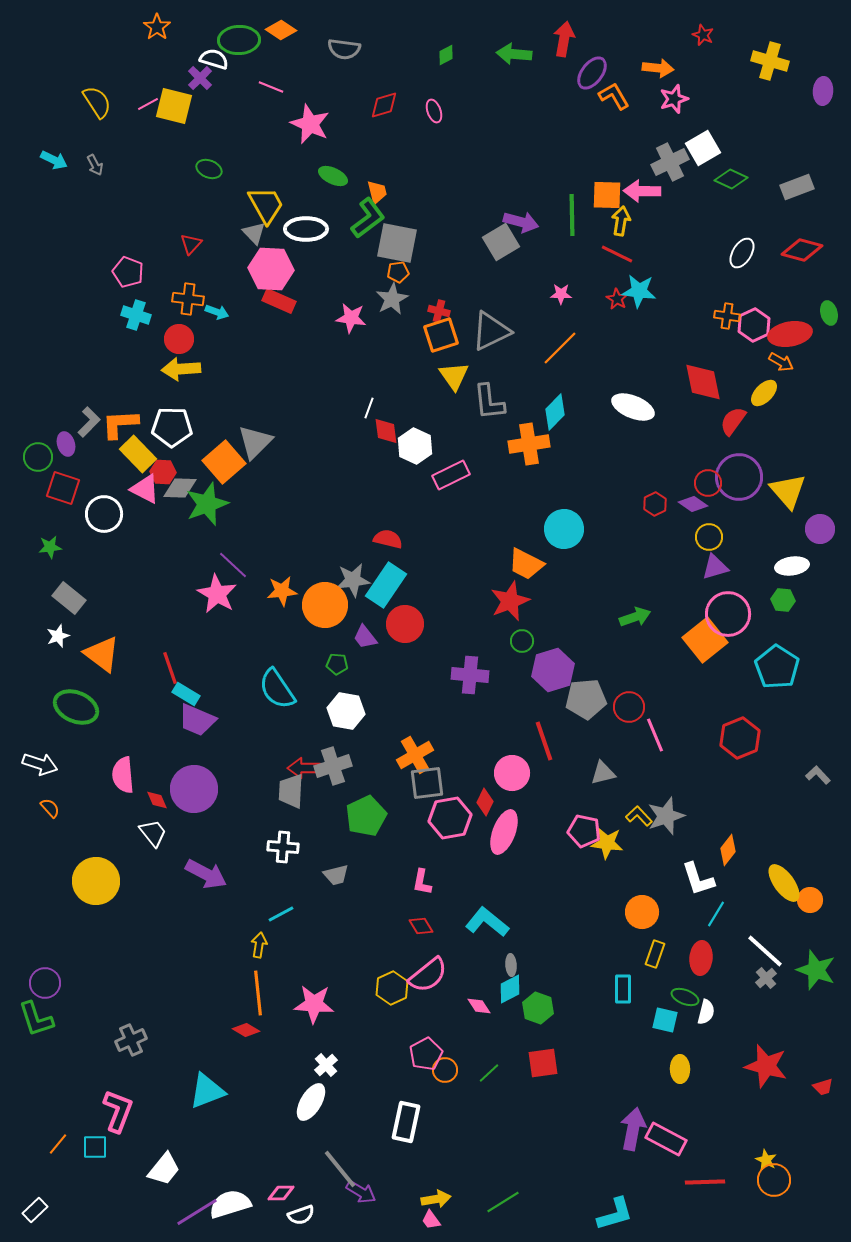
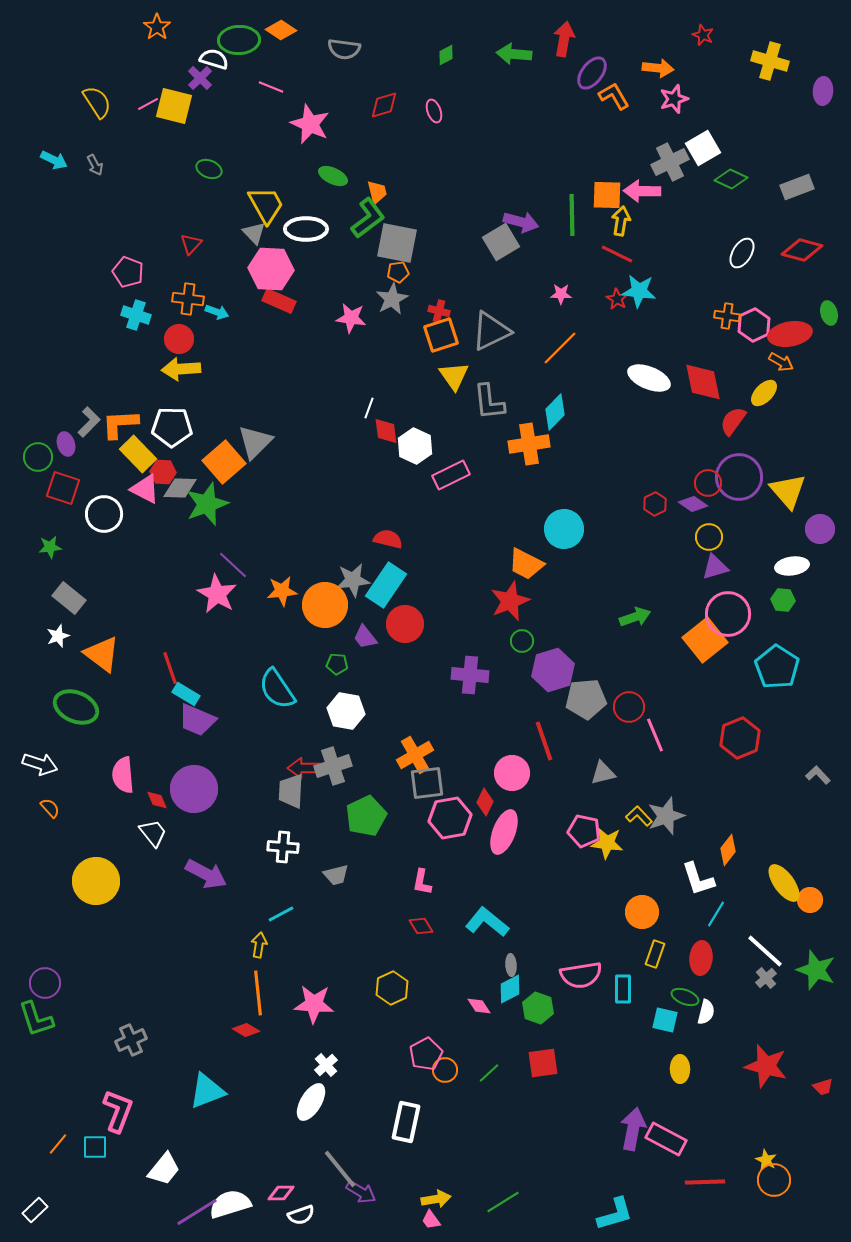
white ellipse at (633, 407): moved 16 px right, 29 px up
pink semicircle at (428, 975): moved 153 px right; rotated 30 degrees clockwise
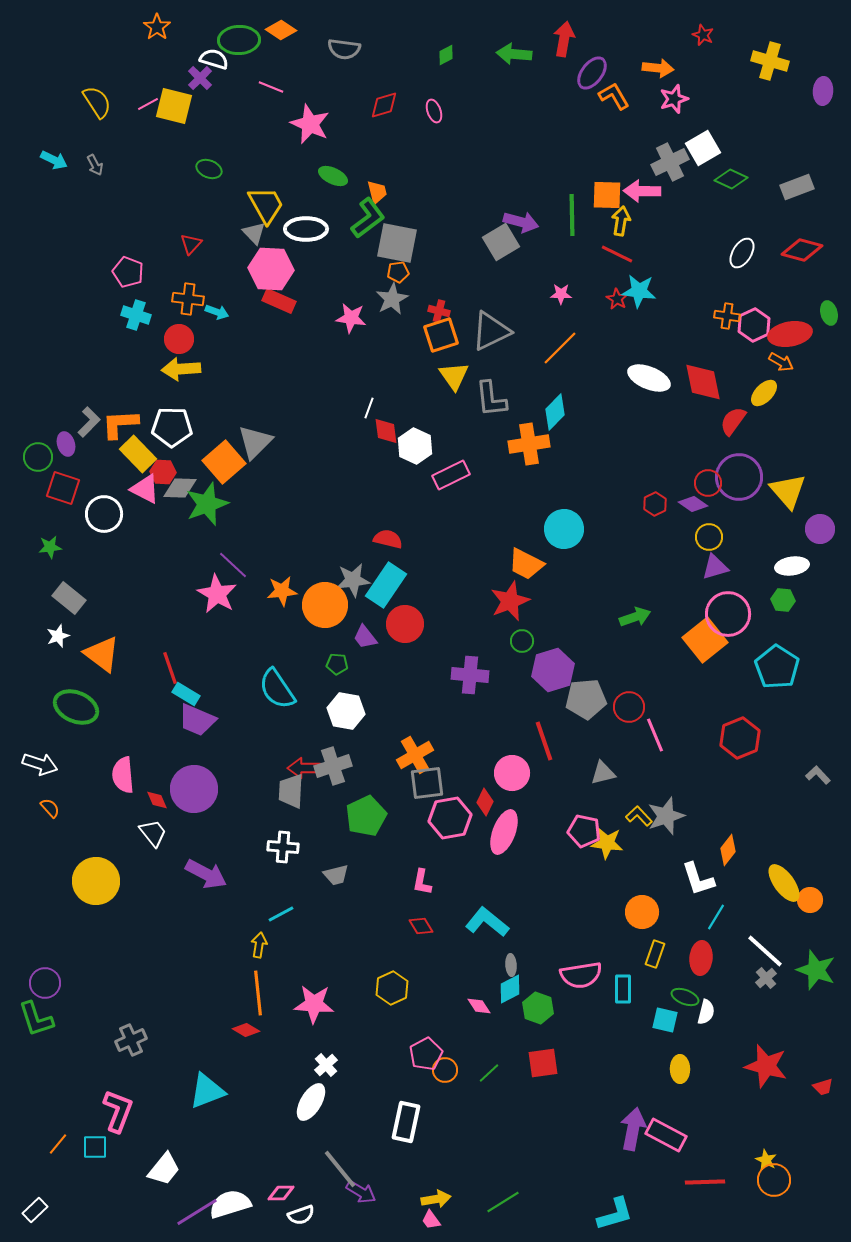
gray L-shape at (489, 402): moved 2 px right, 3 px up
cyan line at (716, 914): moved 3 px down
pink rectangle at (666, 1139): moved 4 px up
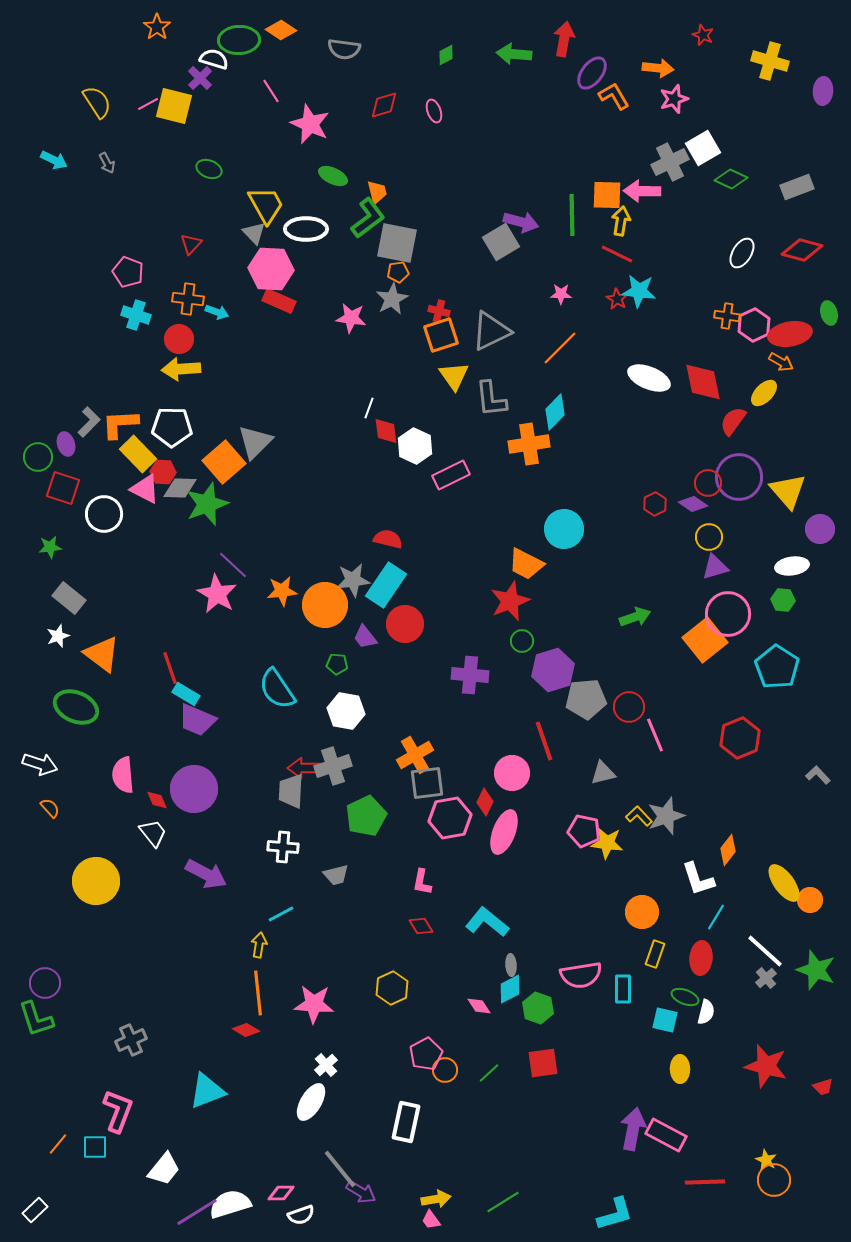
pink line at (271, 87): moved 4 px down; rotated 35 degrees clockwise
gray arrow at (95, 165): moved 12 px right, 2 px up
